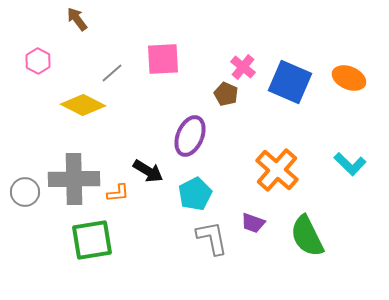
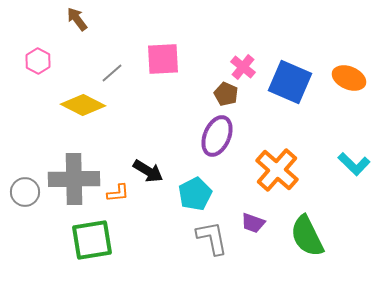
purple ellipse: moved 27 px right
cyan L-shape: moved 4 px right
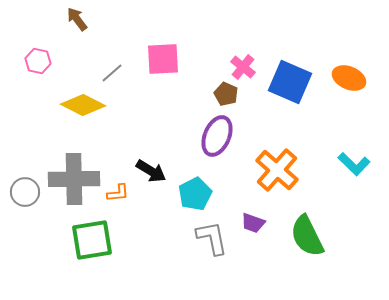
pink hexagon: rotated 15 degrees counterclockwise
black arrow: moved 3 px right
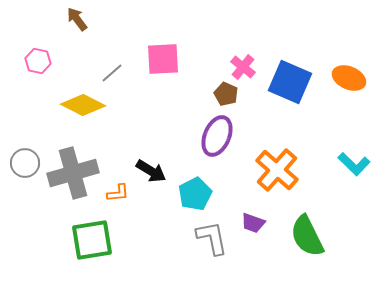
gray cross: moved 1 px left, 6 px up; rotated 15 degrees counterclockwise
gray circle: moved 29 px up
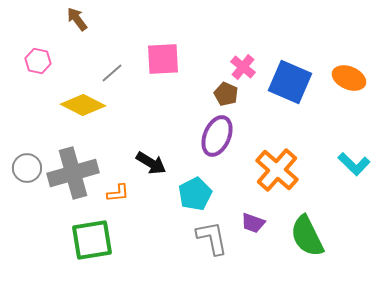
gray circle: moved 2 px right, 5 px down
black arrow: moved 8 px up
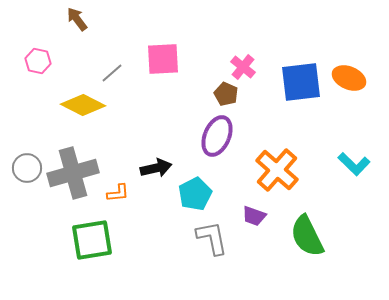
blue square: moved 11 px right; rotated 30 degrees counterclockwise
black arrow: moved 5 px right, 5 px down; rotated 44 degrees counterclockwise
purple trapezoid: moved 1 px right, 7 px up
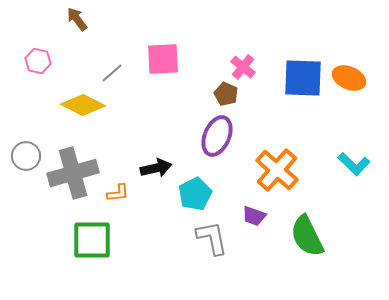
blue square: moved 2 px right, 4 px up; rotated 9 degrees clockwise
gray circle: moved 1 px left, 12 px up
green square: rotated 9 degrees clockwise
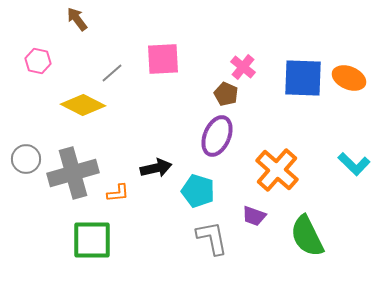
gray circle: moved 3 px down
cyan pentagon: moved 3 px right, 3 px up; rotated 28 degrees counterclockwise
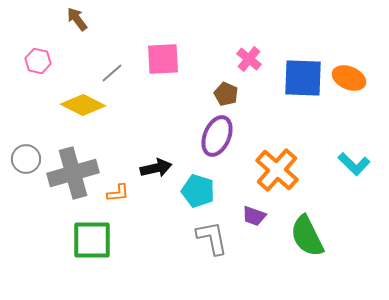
pink cross: moved 6 px right, 8 px up
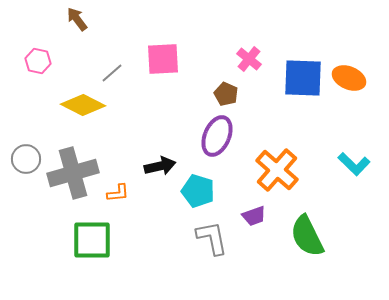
black arrow: moved 4 px right, 2 px up
purple trapezoid: rotated 40 degrees counterclockwise
